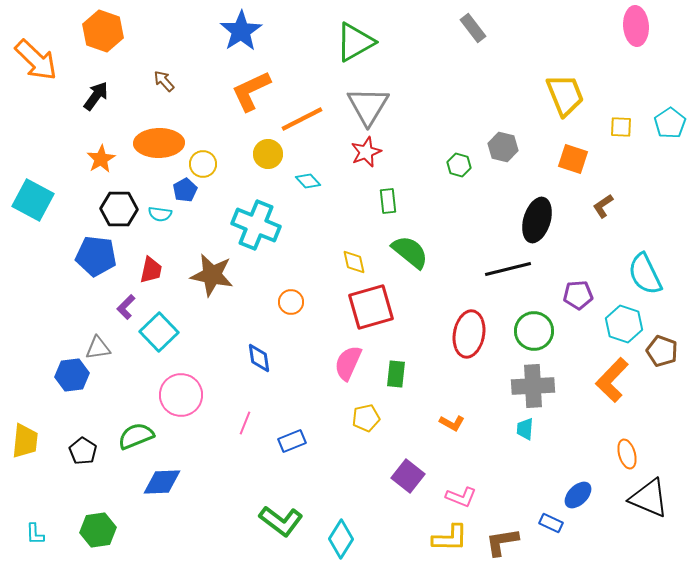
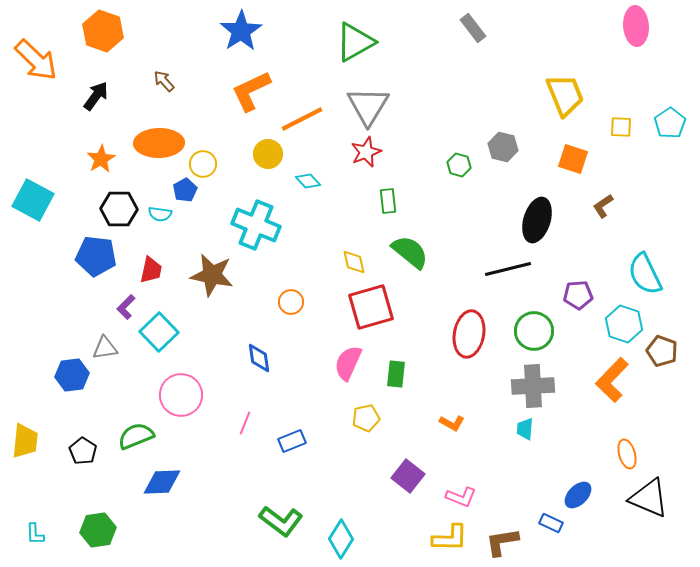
gray triangle at (98, 348): moved 7 px right
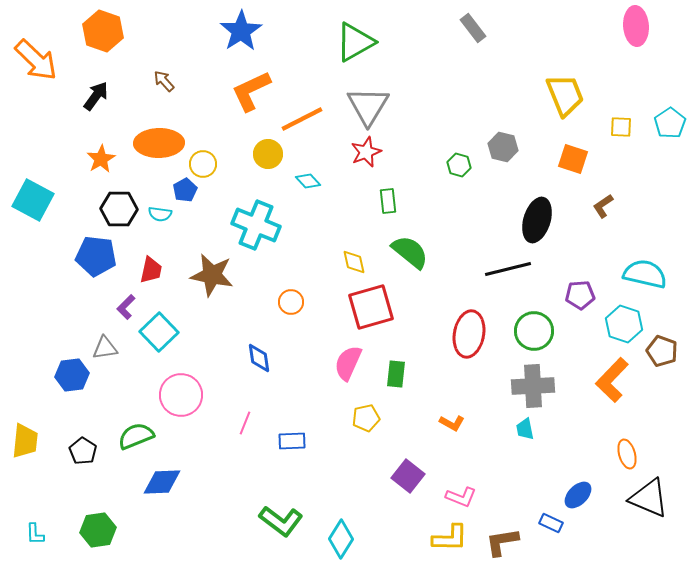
cyan semicircle at (645, 274): rotated 129 degrees clockwise
purple pentagon at (578, 295): moved 2 px right
cyan trapezoid at (525, 429): rotated 15 degrees counterclockwise
blue rectangle at (292, 441): rotated 20 degrees clockwise
